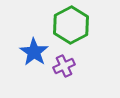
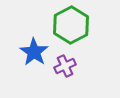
purple cross: moved 1 px right
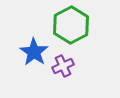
purple cross: moved 2 px left
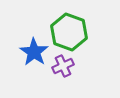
green hexagon: moved 2 px left, 7 px down; rotated 12 degrees counterclockwise
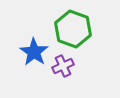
green hexagon: moved 4 px right, 3 px up
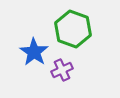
purple cross: moved 1 px left, 4 px down
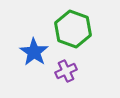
purple cross: moved 4 px right, 1 px down
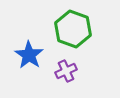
blue star: moved 5 px left, 3 px down
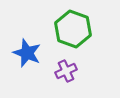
blue star: moved 2 px left, 2 px up; rotated 12 degrees counterclockwise
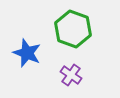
purple cross: moved 5 px right, 4 px down; rotated 30 degrees counterclockwise
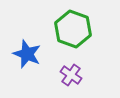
blue star: moved 1 px down
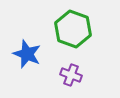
purple cross: rotated 15 degrees counterclockwise
